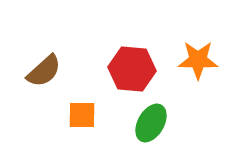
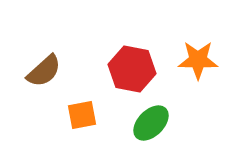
red hexagon: rotated 6 degrees clockwise
orange square: rotated 12 degrees counterclockwise
green ellipse: rotated 15 degrees clockwise
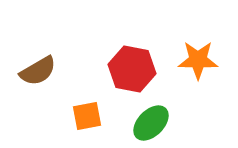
brown semicircle: moved 6 px left; rotated 12 degrees clockwise
orange square: moved 5 px right, 1 px down
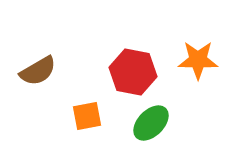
red hexagon: moved 1 px right, 3 px down
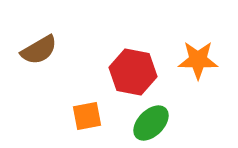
brown semicircle: moved 1 px right, 21 px up
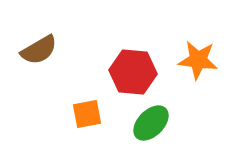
orange star: rotated 6 degrees clockwise
red hexagon: rotated 6 degrees counterclockwise
orange square: moved 2 px up
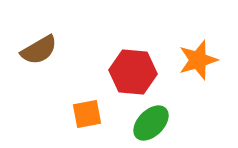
orange star: rotated 24 degrees counterclockwise
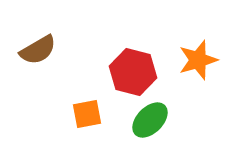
brown semicircle: moved 1 px left
red hexagon: rotated 9 degrees clockwise
green ellipse: moved 1 px left, 3 px up
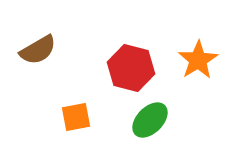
orange star: rotated 15 degrees counterclockwise
red hexagon: moved 2 px left, 4 px up
orange square: moved 11 px left, 3 px down
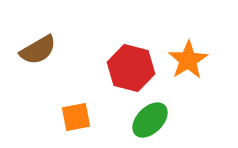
orange star: moved 10 px left
